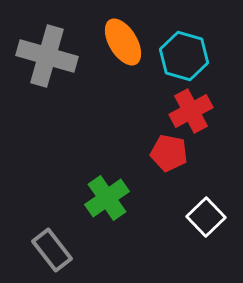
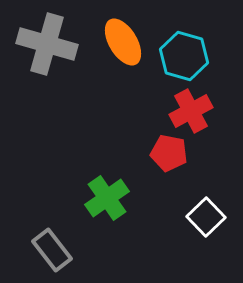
gray cross: moved 12 px up
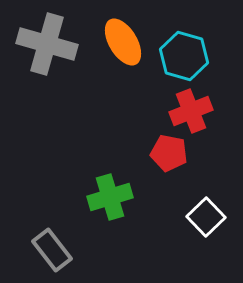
red cross: rotated 6 degrees clockwise
green cross: moved 3 px right, 1 px up; rotated 18 degrees clockwise
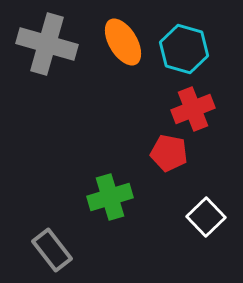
cyan hexagon: moved 7 px up
red cross: moved 2 px right, 2 px up
